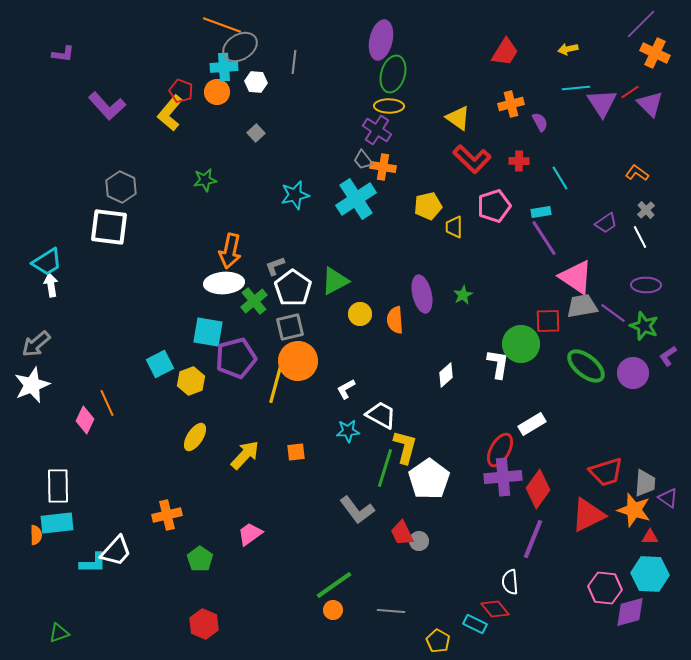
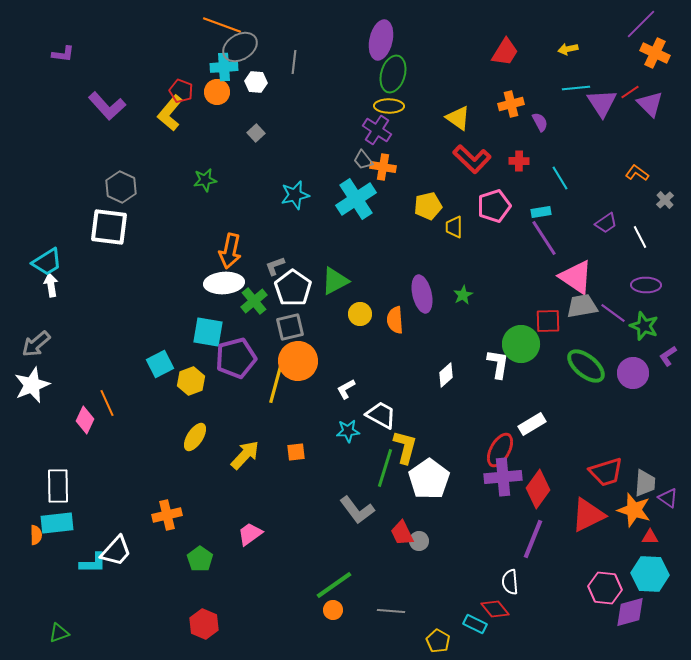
gray cross at (646, 210): moved 19 px right, 10 px up
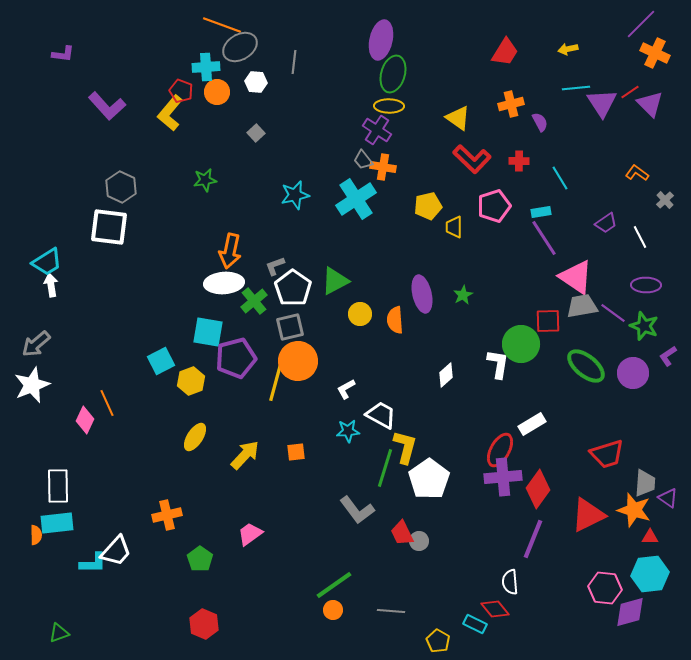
cyan cross at (224, 67): moved 18 px left
cyan square at (160, 364): moved 1 px right, 3 px up
yellow line at (276, 383): moved 2 px up
red trapezoid at (606, 472): moved 1 px right, 18 px up
cyan hexagon at (650, 574): rotated 9 degrees counterclockwise
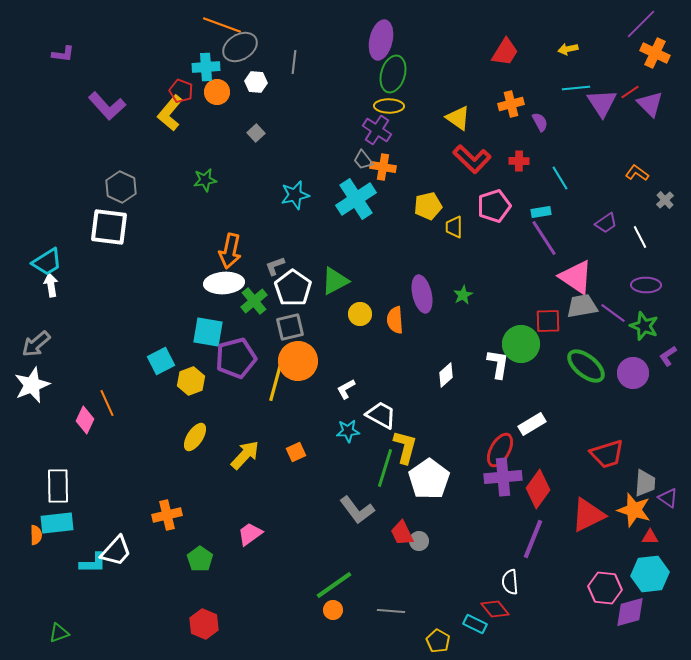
orange square at (296, 452): rotated 18 degrees counterclockwise
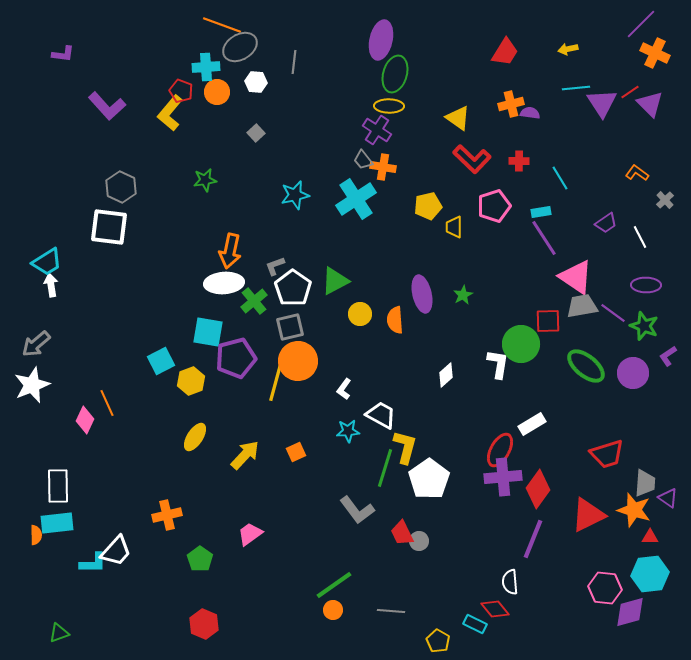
green ellipse at (393, 74): moved 2 px right
purple semicircle at (540, 122): moved 10 px left, 9 px up; rotated 54 degrees counterclockwise
white L-shape at (346, 389): moved 2 px left; rotated 25 degrees counterclockwise
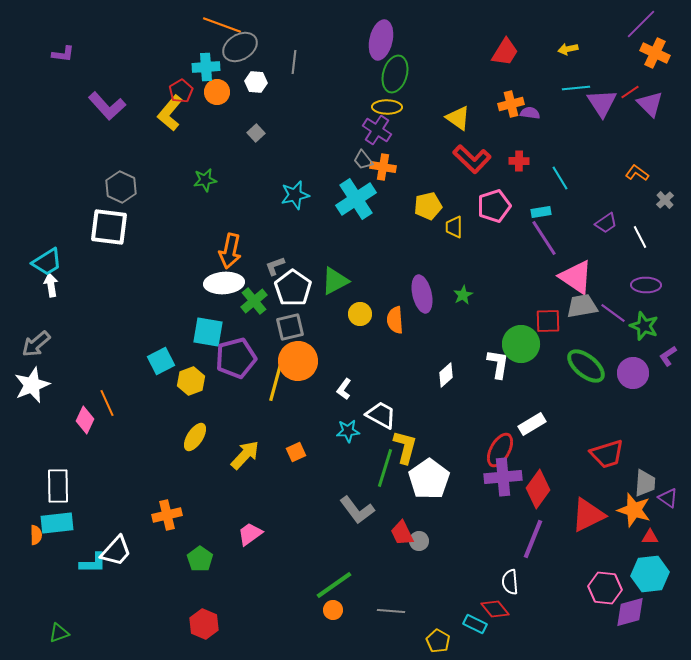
red pentagon at (181, 91): rotated 20 degrees clockwise
yellow ellipse at (389, 106): moved 2 px left, 1 px down
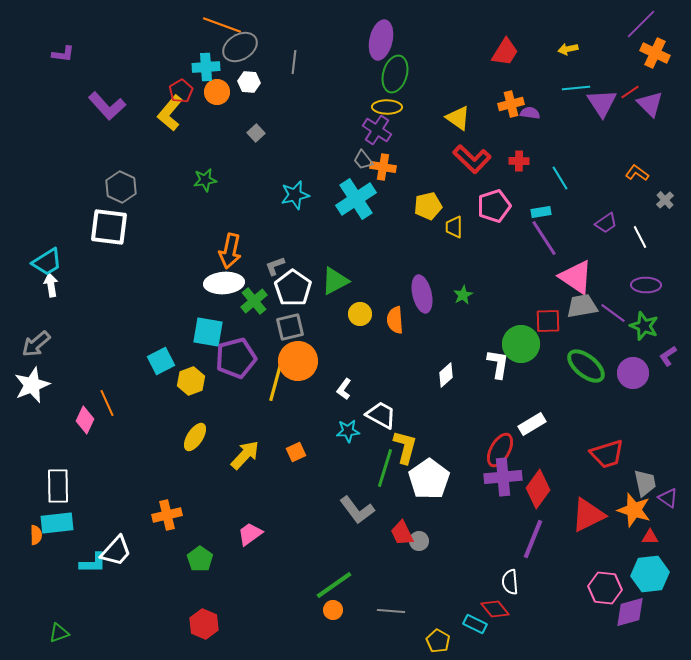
white hexagon at (256, 82): moved 7 px left
gray trapezoid at (645, 483): rotated 16 degrees counterclockwise
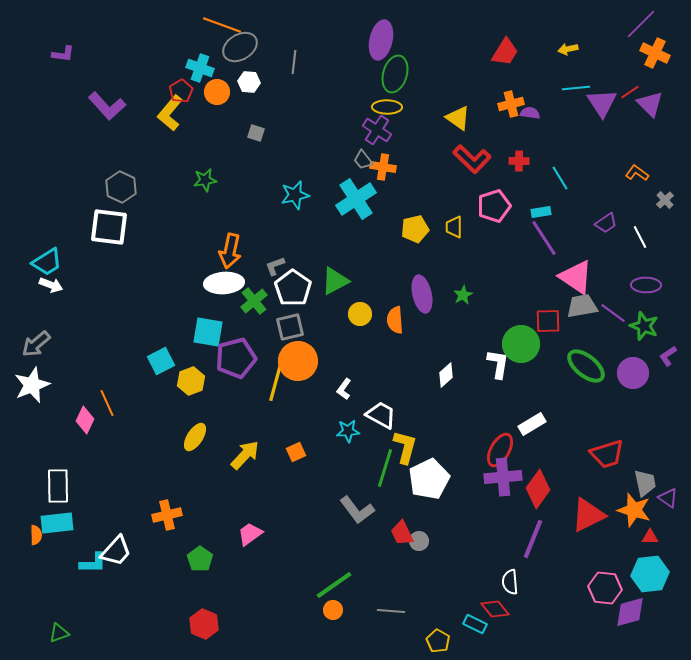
cyan cross at (206, 67): moved 6 px left, 1 px down; rotated 24 degrees clockwise
gray square at (256, 133): rotated 30 degrees counterclockwise
yellow pentagon at (428, 206): moved 13 px left, 23 px down
white arrow at (51, 285): rotated 120 degrees clockwise
white pentagon at (429, 479): rotated 9 degrees clockwise
